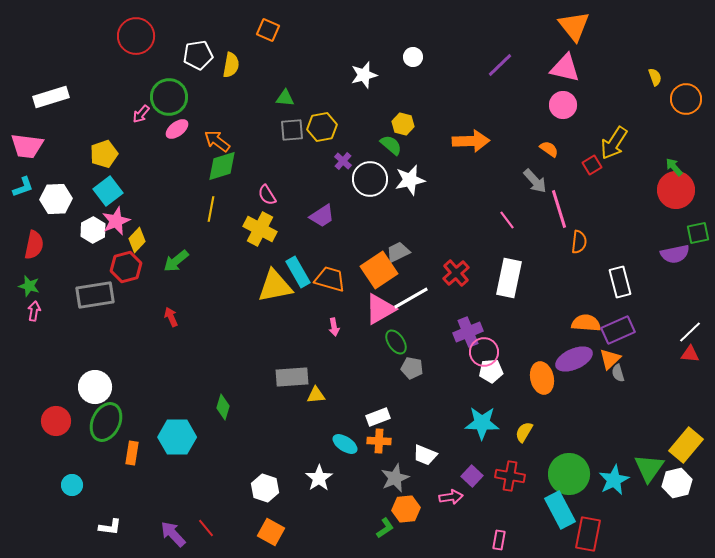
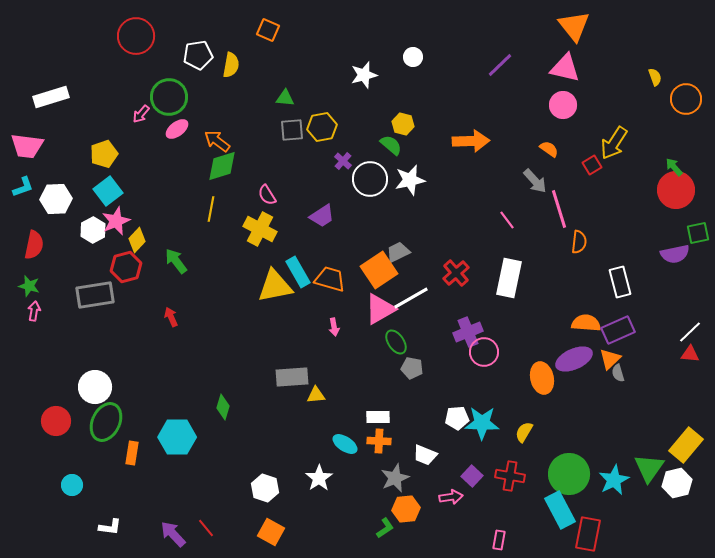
green arrow at (176, 261): rotated 92 degrees clockwise
white pentagon at (491, 371): moved 34 px left, 47 px down
white rectangle at (378, 417): rotated 20 degrees clockwise
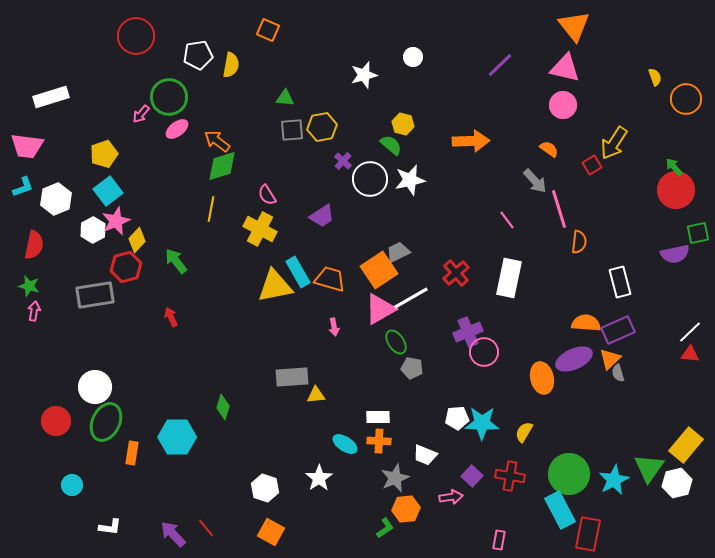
white hexagon at (56, 199): rotated 20 degrees counterclockwise
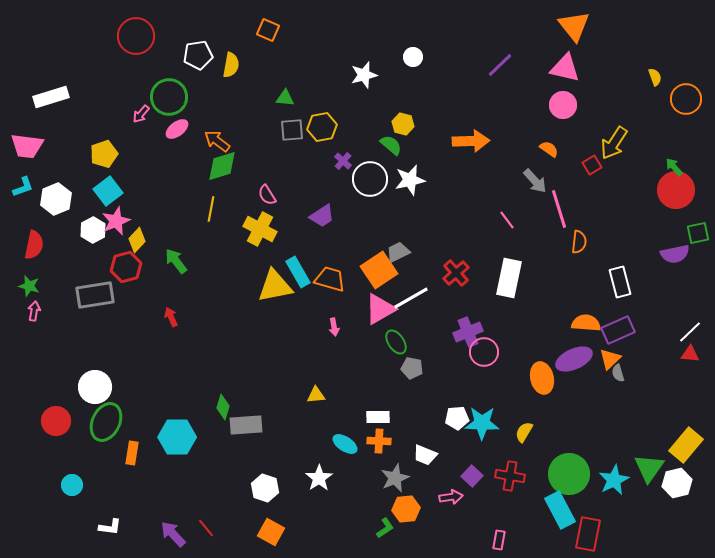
gray rectangle at (292, 377): moved 46 px left, 48 px down
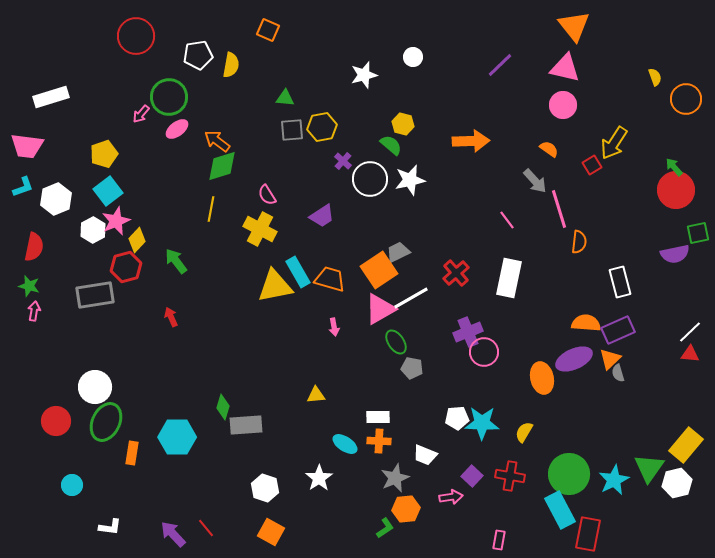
red semicircle at (34, 245): moved 2 px down
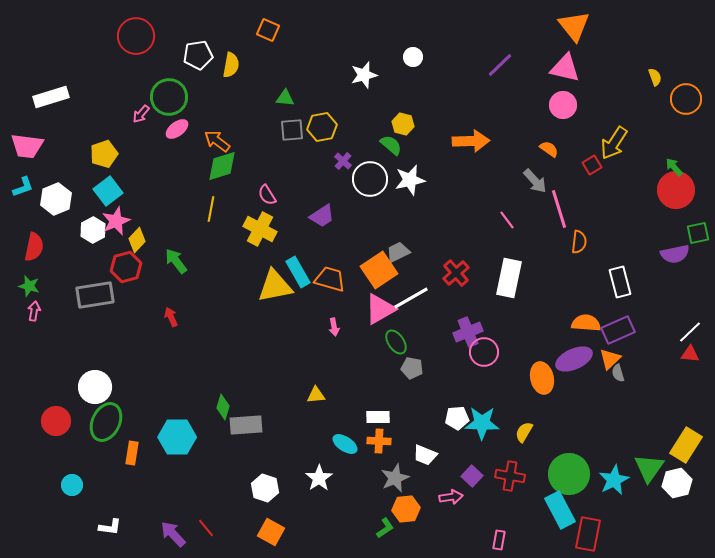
yellow rectangle at (686, 445): rotated 8 degrees counterclockwise
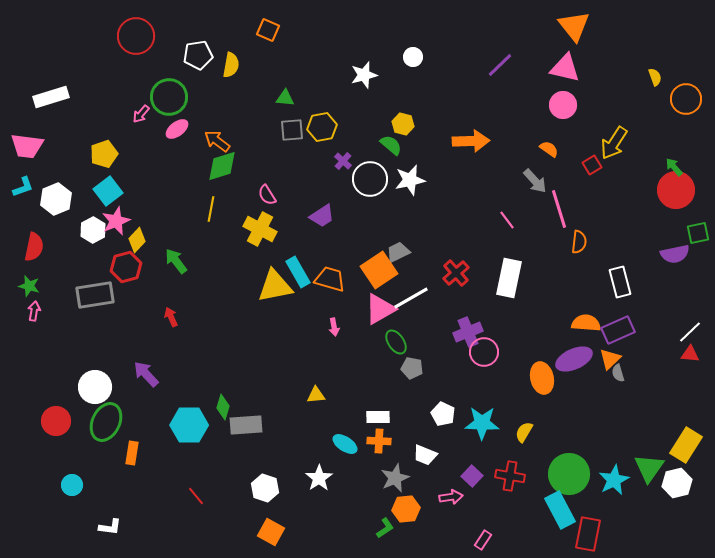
white pentagon at (457, 418): moved 14 px left, 4 px up; rotated 30 degrees clockwise
cyan hexagon at (177, 437): moved 12 px right, 12 px up
red line at (206, 528): moved 10 px left, 32 px up
purple arrow at (173, 534): moved 27 px left, 160 px up
pink rectangle at (499, 540): moved 16 px left; rotated 24 degrees clockwise
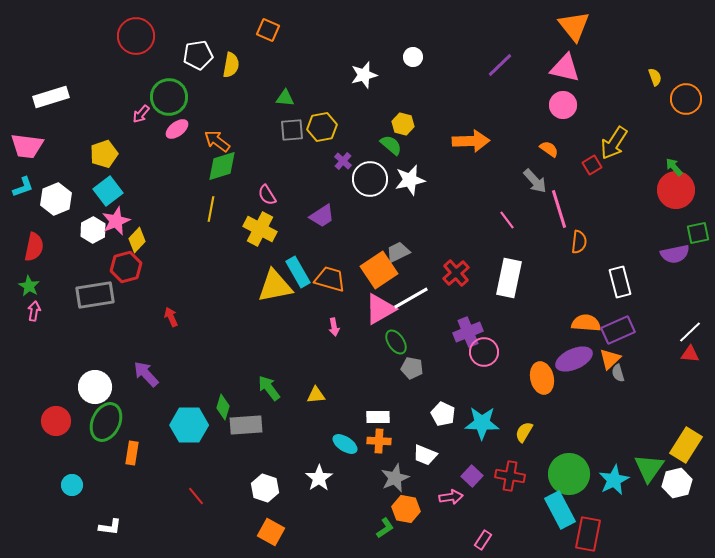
green arrow at (176, 261): moved 93 px right, 127 px down
green star at (29, 286): rotated 15 degrees clockwise
orange hexagon at (406, 509): rotated 16 degrees clockwise
